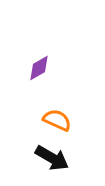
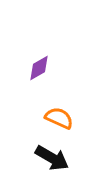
orange semicircle: moved 2 px right, 2 px up
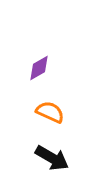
orange semicircle: moved 9 px left, 6 px up
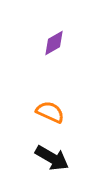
purple diamond: moved 15 px right, 25 px up
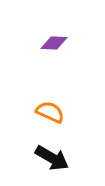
purple diamond: rotated 32 degrees clockwise
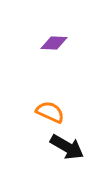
black arrow: moved 15 px right, 11 px up
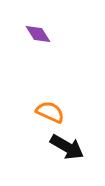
purple diamond: moved 16 px left, 9 px up; rotated 56 degrees clockwise
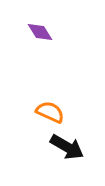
purple diamond: moved 2 px right, 2 px up
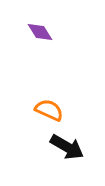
orange semicircle: moved 1 px left, 2 px up
